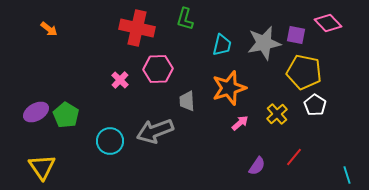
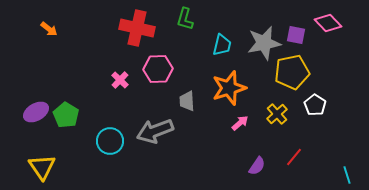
yellow pentagon: moved 12 px left; rotated 24 degrees counterclockwise
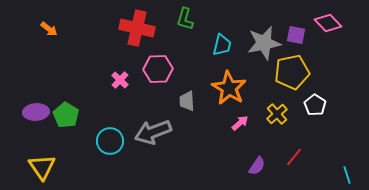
orange star: rotated 24 degrees counterclockwise
purple ellipse: rotated 25 degrees clockwise
gray arrow: moved 2 px left, 1 px down
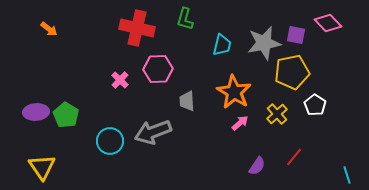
orange star: moved 5 px right, 4 px down
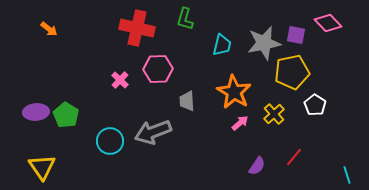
yellow cross: moved 3 px left
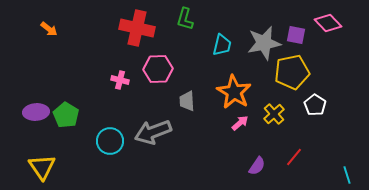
pink cross: rotated 30 degrees counterclockwise
